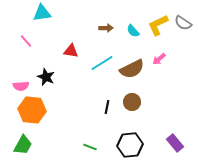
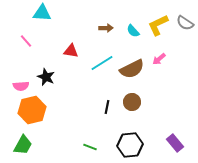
cyan triangle: rotated 12 degrees clockwise
gray semicircle: moved 2 px right
orange hexagon: rotated 20 degrees counterclockwise
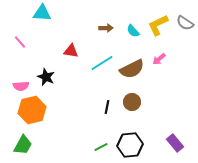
pink line: moved 6 px left, 1 px down
green line: moved 11 px right; rotated 48 degrees counterclockwise
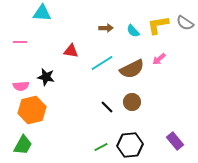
yellow L-shape: rotated 15 degrees clockwise
pink line: rotated 48 degrees counterclockwise
black star: rotated 12 degrees counterclockwise
black line: rotated 56 degrees counterclockwise
purple rectangle: moved 2 px up
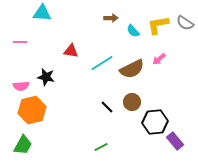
brown arrow: moved 5 px right, 10 px up
black hexagon: moved 25 px right, 23 px up
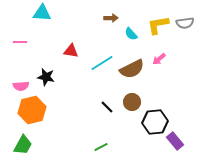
gray semicircle: rotated 42 degrees counterclockwise
cyan semicircle: moved 2 px left, 3 px down
